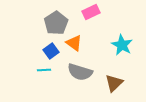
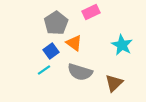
cyan line: rotated 32 degrees counterclockwise
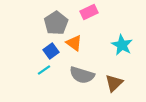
pink rectangle: moved 2 px left
gray semicircle: moved 2 px right, 3 px down
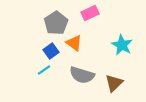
pink rectangle: moved 1 px right, 1 px down
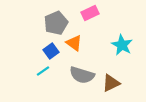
gray pentagon: rotated 10 degrees clockwise
cyan line: moved 1 px left, 1 px down
brown triangle: moved 3 px left; rotated 18 degrees clockwise
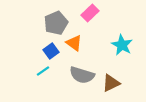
pink rectangle: rotated 18 degrees counterclockwise
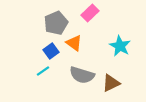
cyan star: moved 2 px left, 1 px down
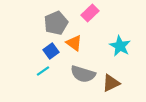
gray semicircle: moved 1 px right, 1 px up
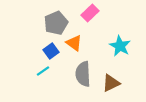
gray semicircle: rotated 70 degrees clockwise
